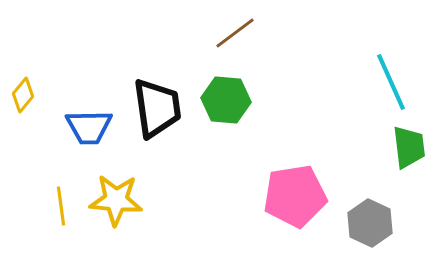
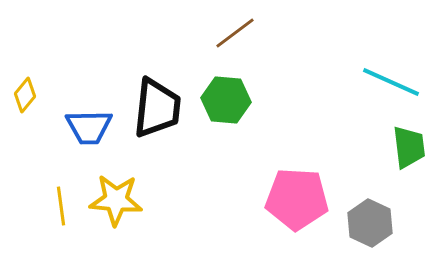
cyan line: rotated 42 degrees counterclockwise
yellow diamond: moved 2 px right
black trapezoid: rotated 14 degrees clockwise
pink pentagon: moved 2 px right, 3 px down; rotated 12 degrees clockwise
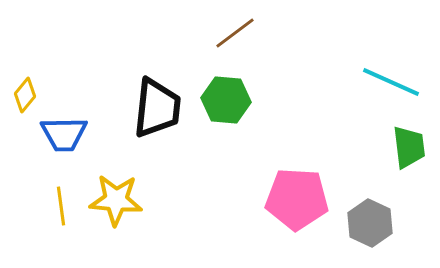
blue trapezoid: moved 25 px left, 7 px down
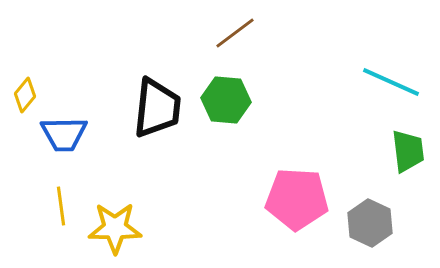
green trapezoid: moved 1 px left, 4 px down
yellow star: moved 1 px left, 28 px down; rotated 4 degrees counterclockwise
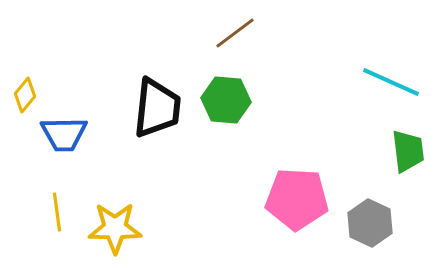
yellow line: moved 4 px left, 6 px down
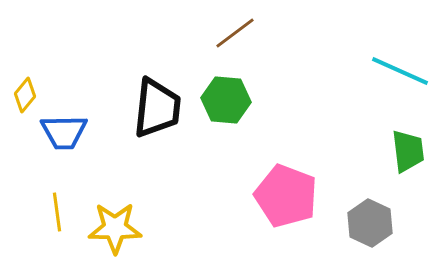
cyan line: moved 9 px right, 11 px up
blue trapezoid: moved 2 px up
pink pentagon: moved 11 px left, 3 px up; rotated 18 degrees clockwise
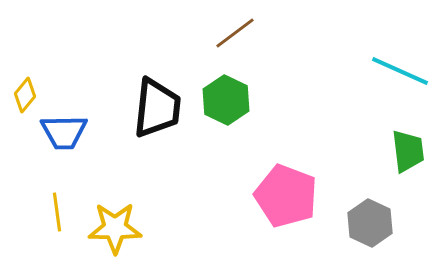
green hexagon: rotated 21 degrees clockwise
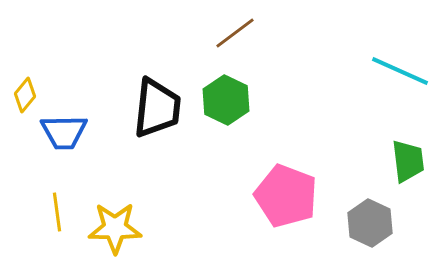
green trapezoid: moved 10 px down
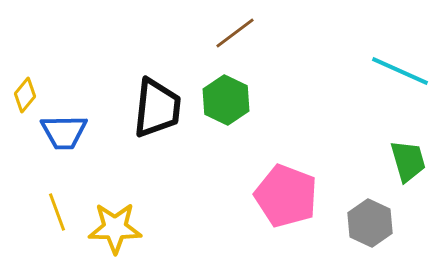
green trapezoid: rotated 9 degrees counterclockwise
yellow line: rotated 12 degrees counterclockwise
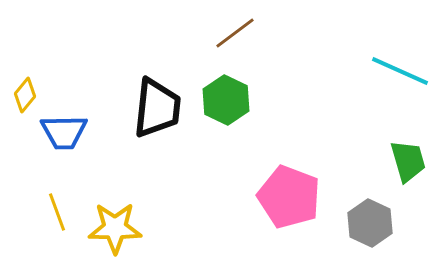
pink pentagon: moved 3 px right, 1 px down
